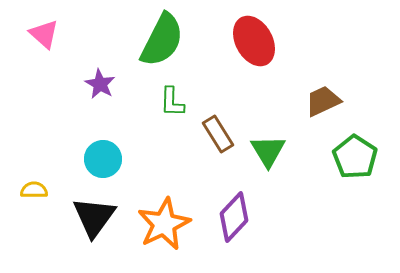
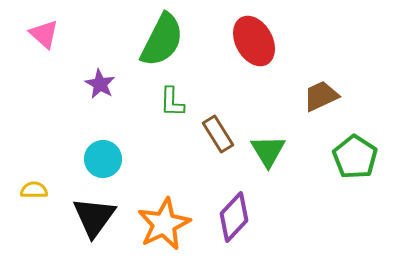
brown trapezoid: moved 2 px left, 5 px up
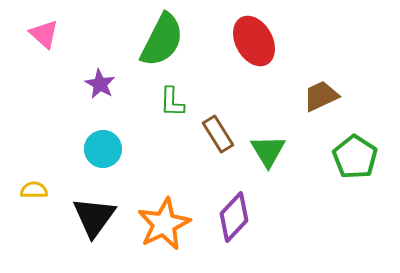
cyan circle: moved 10 px up
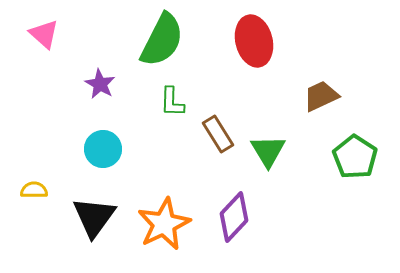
red ellipse: rotated 15 degrees clockwise
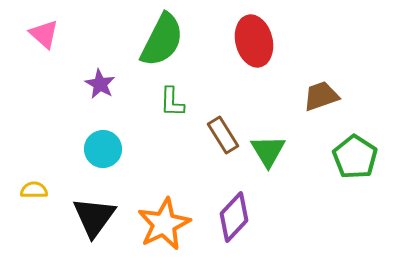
brown trapezoid: rotated 6 degrees clockwise
brown rectangle: moved 5 px right, 1 px down
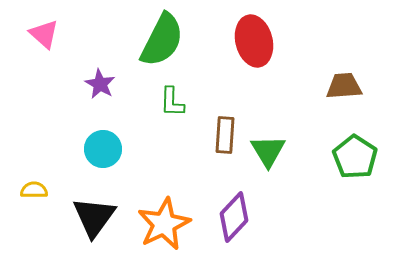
brown trapezoid: moved 23 px right, 10 px up; rotated 15 degrees clockwise
brown rectangle: moved 2 px right; rotated 36 degrees clockwise
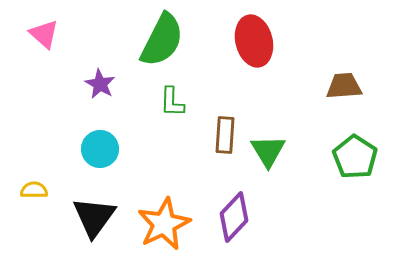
cyan circle: moved 3 px left
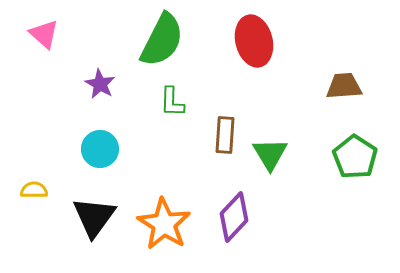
green triangle: moved 2 px right, 3 px down
orange star: rotated 14 degrees counterclockwise
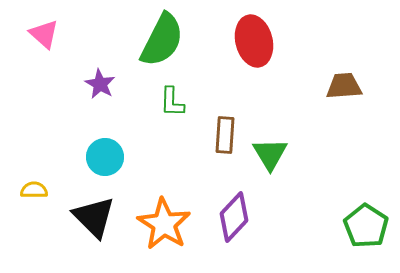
cyan circle: moved 5 px right, 8 px down
green pentagon: moved 11 px right, 69 px down
black triangle: rotated 21 degrees counterclockwise
